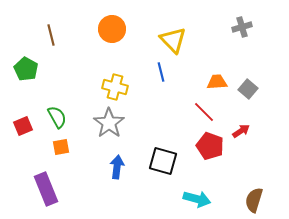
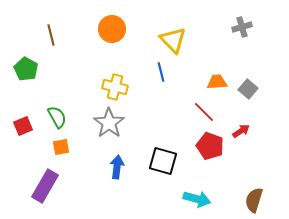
purple rectangle: moved 1 px left, 3 px up; rotated 52 degrees clockwise
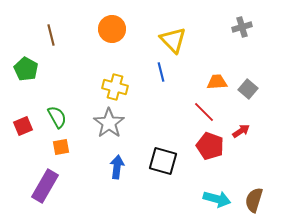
cyan arrow: moved 20 px right
